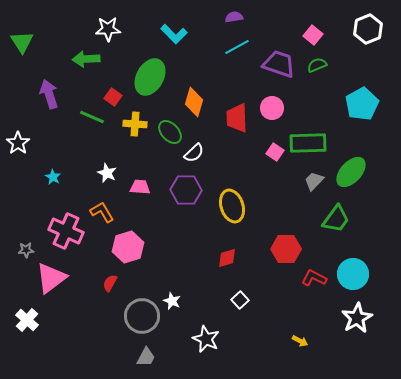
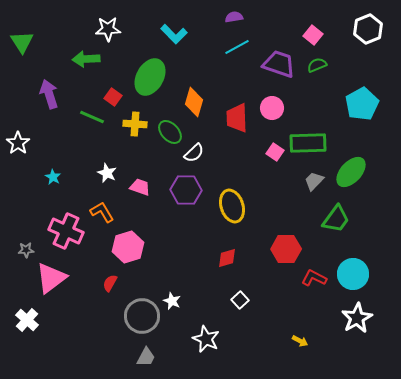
pink trapezoid at (140, 187): rotated 15 degrees clockwise
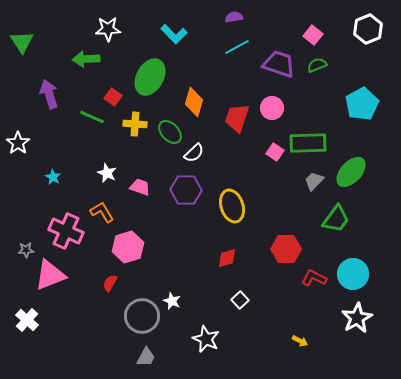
red trapezoid at (237, 118): rotated 20 degrees clockwise
pink triangle at (51, 278): moved 1 px left, 3 px up; rotated 16 degrees clockwise
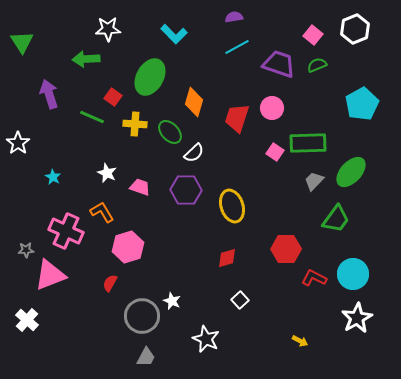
white hexagon at (368, 29): moved 13 px left
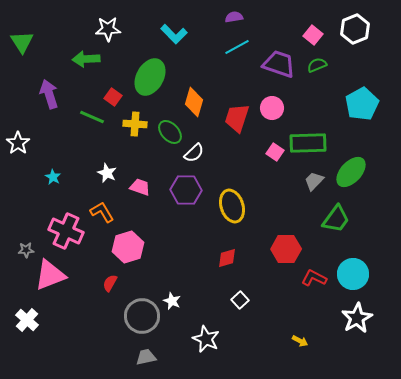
gray trapezoid at (146, 357): rotated 130 degrees counterclockwise
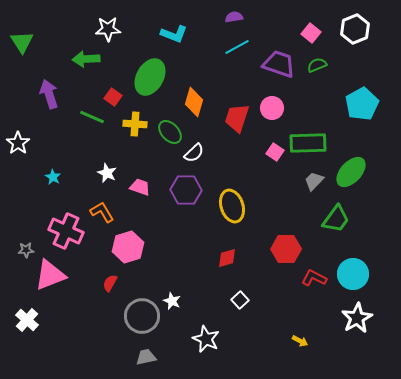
cyan L-shape at (174, 34): rotated 24 degrees counterclockwise
pink square at (313, 35): moved 2 px left, 2 px up
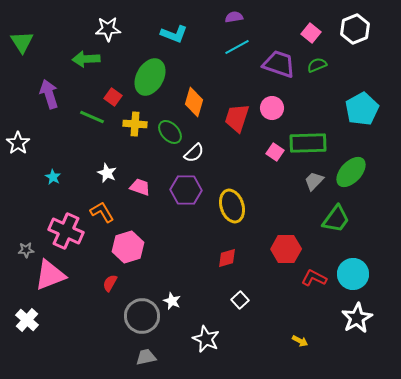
cyan pentagon at (362, 104): moved 5 px down
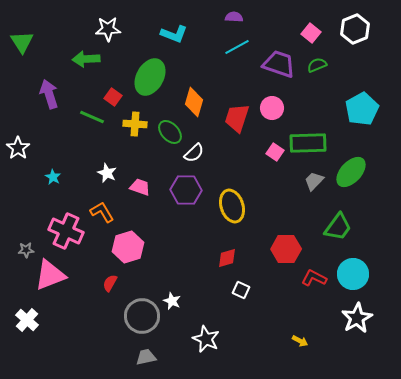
purple semicircle at (234, 17): rotated 12 degrees clockwise
white star at (18, 143): moved 5 px down
green trapezoid at (336, 219): moved 2 px right, 8 px down
white square at (240, 300): moved 1 px right, 10 px up; rotated 24 degrees counterclockwise
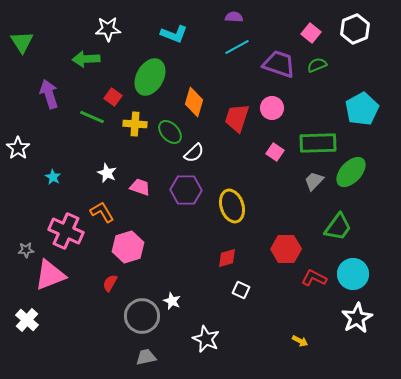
green rectangle at (308, 143): moved 10 px right
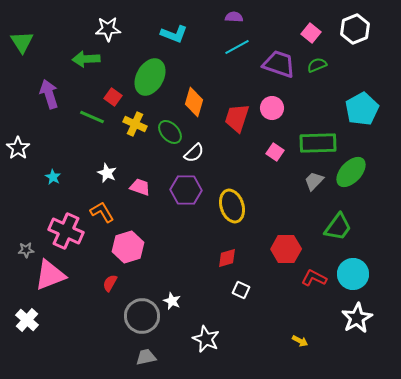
yellow cross at (135, 124): rotated 20 degrees clockwise
